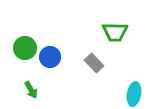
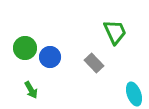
green trapezoid: rotated 116 degrees counterclockwise
cyan ellipse: rotated 30 degrees counterclockwise
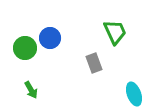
blue circle: moved 19 px up
gray rectangle: rotated 24 degrees clockwise
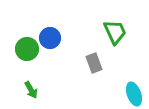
green circle: moved 2 px right, 1 px down
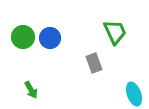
green circle: moved 4 px left, 12 px up
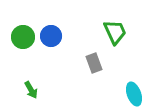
blue circle: moved 1 px right, 2 px up
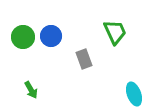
gray rectangle: moved 10 px left, 4 px up
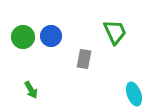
gray rectangle: rotated 30 degrees clockwise
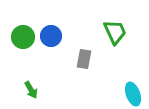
cyan ellipse: moved 1 px left
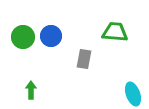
green trapezoid: rotated 60 degrees counterclockwise
green arrow: rotated 150 degrees counterclockwise
